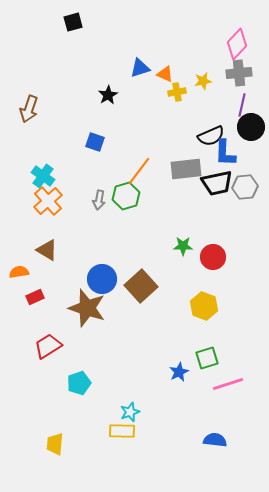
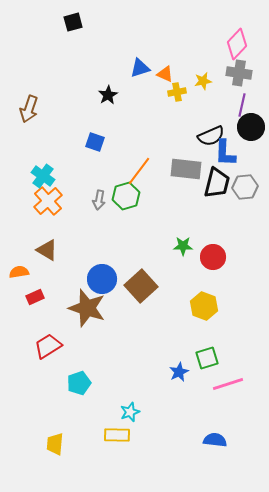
gray cross: rotated 15 degrees clockwise
gray rectangle: rotated 12 degrees clockwise
black trapezoid: rotated 64 degrees counterclockwise
yellow rectangle: moved 5 px left, 4 px down
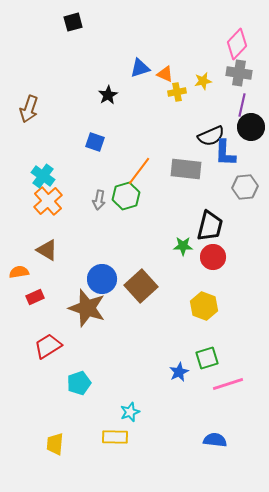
black trapezoid: moved 7 px left, 43 px down
yellow rectangle: moved 2 px left, 2 px down
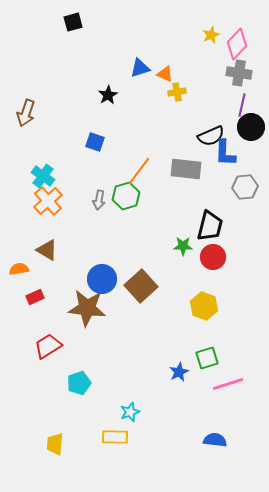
yellow star: moved 8 px right, 46 px up; rotated 12 degrees counterclockwise
brown arrow: moved 3 px left, 4 px down
orange semicircle: moved 3 px up
brown star: rotated 12 degrees counterclockwise
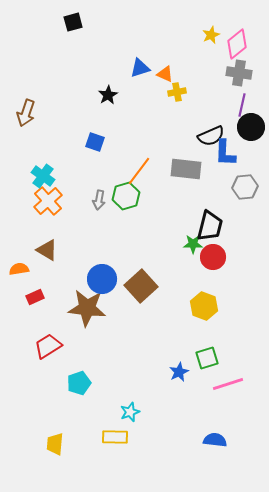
pink diamond: rotated 8 degrees clockwise
green star: moved 10 px right, 2 px up
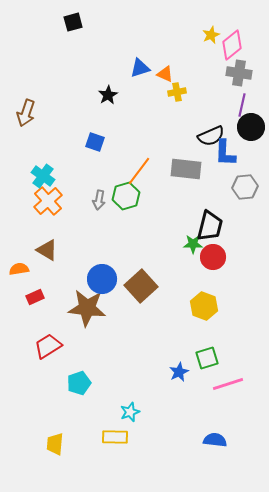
pink diamond: moved 5 px left, 1 px down
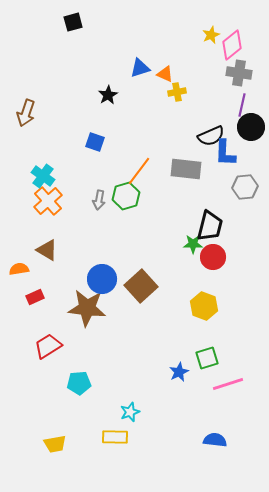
cyan pentagon: rotated 15 degrees clockwise
yellow trapezoid: rotated 105 degrees counterclockwise
